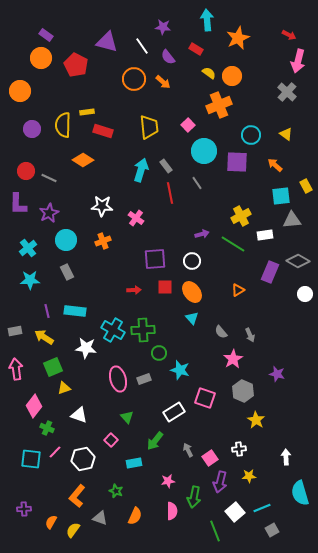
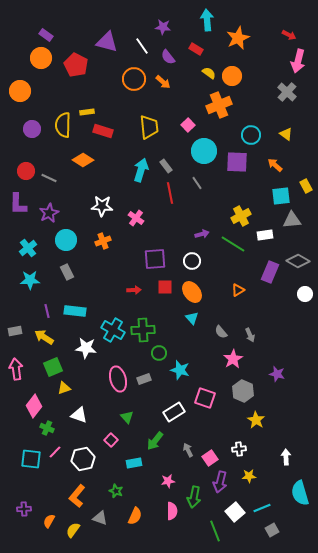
orange semicircle at (51, 522): moved 2 px left, 1 px up
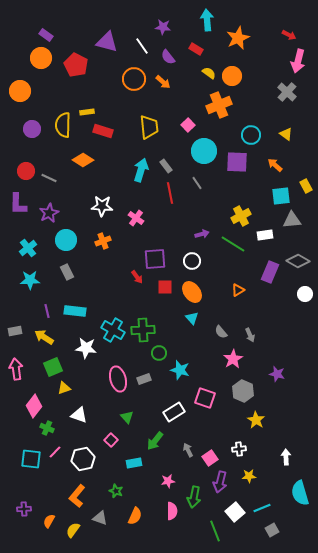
red arrow at (134, 290): moved 3 px right, 13 px up; rotated 56 degrees clockwise
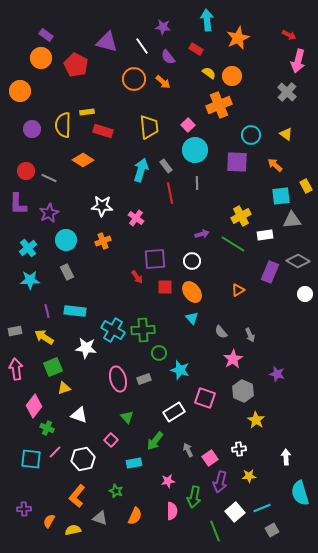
cyan circle at (204, 151): moved 9 px left, 1 px up
gray line at (197, 183): rotated 32 degrees clockwise
yellow semicircle at (73, 530): rotated 42 degrees clockwise
